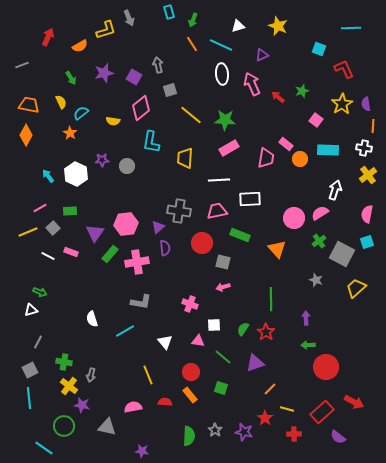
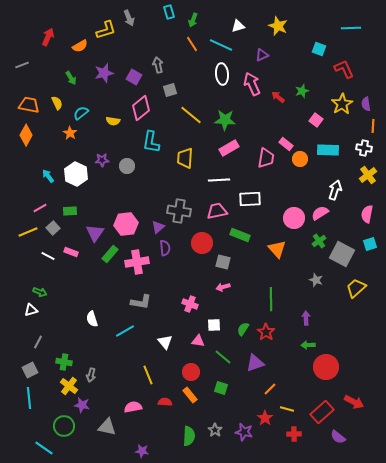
yellow semicircle at (61, 102): moved 4 px left, 1 px down
cyan square at (367, 242): moved 3 px right, 2 px down
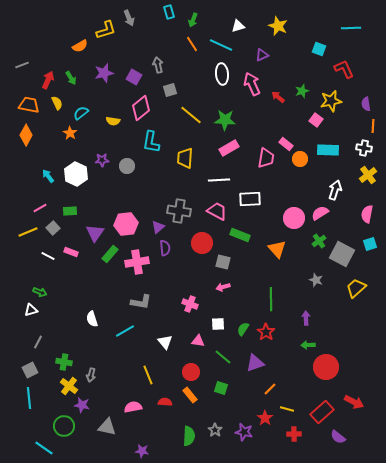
red arrow at (48, 37): moved 43 px down
yellow star at (342, 104): moved 11 px left, 3 px up; rotated 20 degrees clockwise
pink trapezoid at (217, 211): rotated 40 degrees clockwise
white square at (214, 325): moved 4 px right, 1 px up
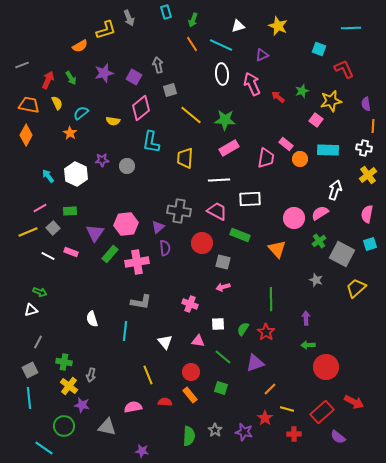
cyan rectangle at (169, 12): moved 3 px left
cyan line at (125, 331): rotated 54 degrees counterclockwise
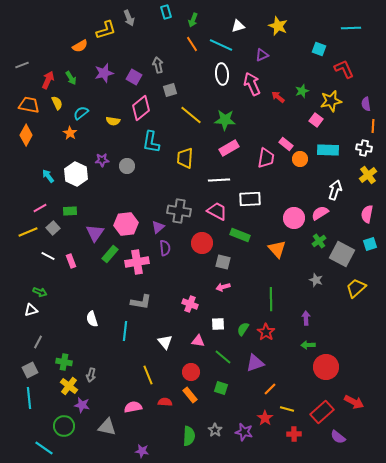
pink rectangle at (71, 252): moved 9 px down; rotated 48 degrees clockwise
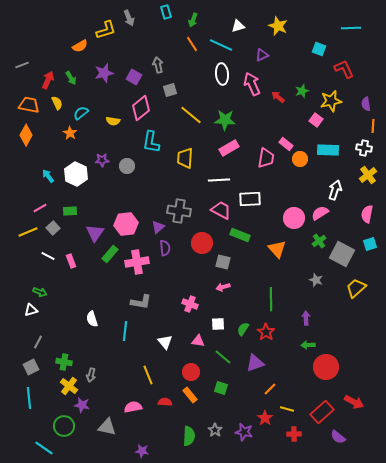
pink trapezoid at (217, 211): moved 4 px right, 1 px up
gray square at (30, 370): moved 1 px right, 3 px up
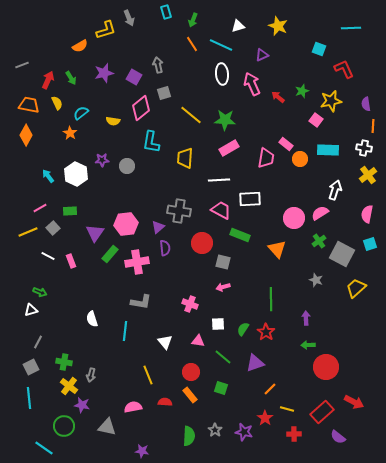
gray square at (170, 90): moved 6 px left, 3 px down
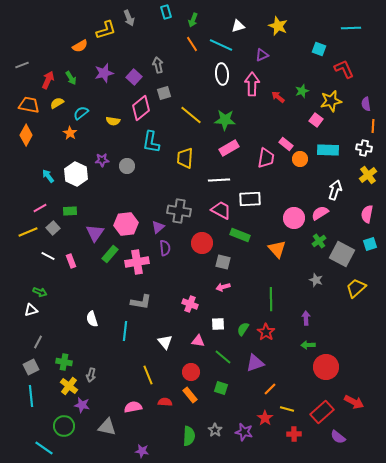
purple square at (134, 77): rotated 14 degrees clockwise
pink arrow at (252, 84): rotated 25 degrees clockwise
yellow semicircle at (57, 103): rotated 96 degrees counterclockwise
cyan line at (29, 398): moved 2 px right, 2 px up
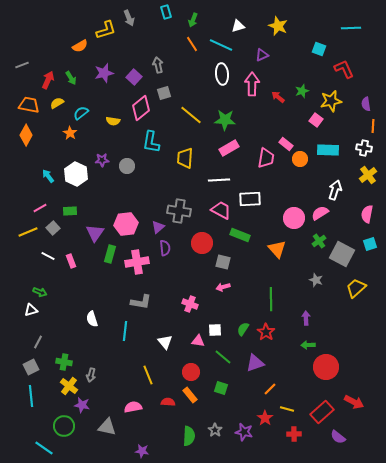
green rectangle at (110, 254): rotated 24 degrees counterclockwise
white square at (218, 324): moved 3 px left, 6 px down
red semicircle at (165, 402): moved 3 px right
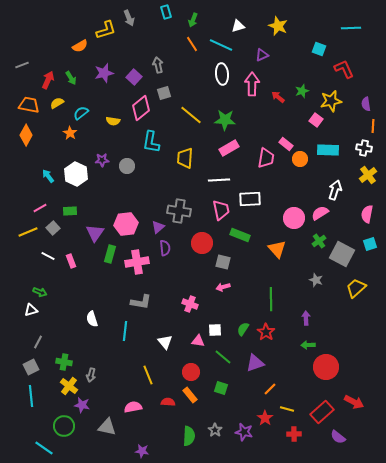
pink trapezoid at (221, 210): rotated 50 degrees clockwise
